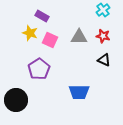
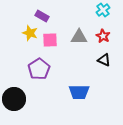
red star: rotated 16 degrees clockwise
pink square: rotated 28 degrees counterclockwise
black circle: moved 2 px left, 1 px up
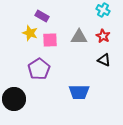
cyan cross: rotated 24 degrees counterclockwise
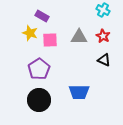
black circle: moved 25 px right, 1 px down
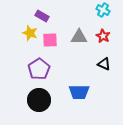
black triangle: moved 4 px down
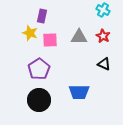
purple rectangle: rotated 72 degrees clockwise
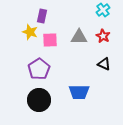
cyan cross: rotated 24 degrees clockwise
yellow star: moved 1 px up
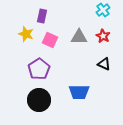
yellow star: moved 4 px left, 2 px down
pink square: rotated 28 degrees clockwise
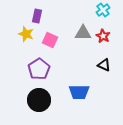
purple rectangle: moved 5 px left
gray triangle: moved 4 px right, 4 px up
black triangle: moved 1 px down
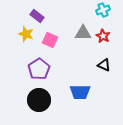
cyan cross: rotated 16 degrees clockwise
purple rectangle: rotated 64 degrees counterclockwise
blue trapezoid: moved 1 px right
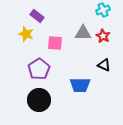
pink square: moved 5 px right, 3 px down; rotated 21 degrees counterclockwise
blue trapezoid: moved 7 px up
